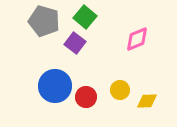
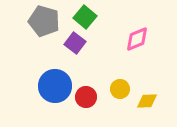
yellow circle: moved 1 px up
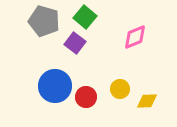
pink diamond: moved 2 px left, 2 px up
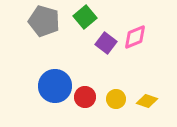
green square: rotated 10 degrees clockwise
purple square: moved 31 px right
yellow circle: moved 4 px left, 10 px down
red circle: moved 1 px left
yellow diamond: rotated 20 degrees clockwise
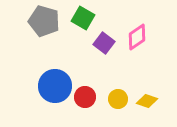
green square: moved 2 px left, 1 px down; rotated 20 degrees counterclockwise
pink diamond: moved 2 px right; rotated 12 degrees counterclockwise
purple square: moved 2 px left
yellow circle: moved 2 px right
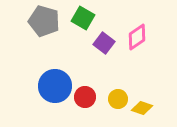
yellow diamond: moved 5 px left, 7 px down
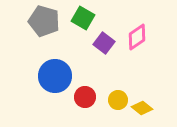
blue circle: moved 10 px up
yellow circle: moved 1 px down
yellow diamond: rotated 20 degrees clockwise
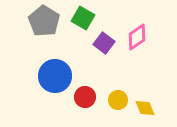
gray pentagon: rotated 16 degrees clockwise
yellow diamond: moved 3 px right; rotated 30 degrees clockwise
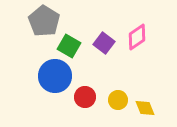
green square: moved 14 px left, 28 px down
